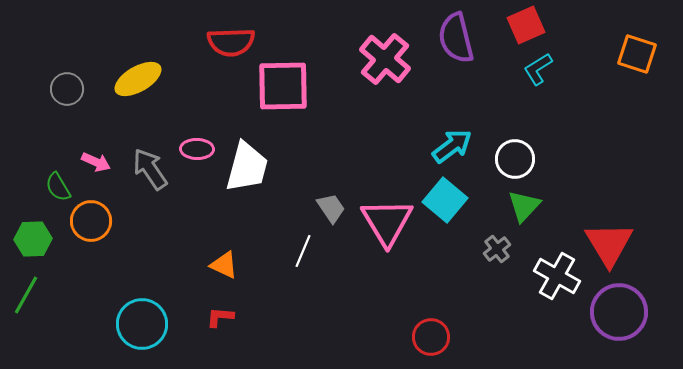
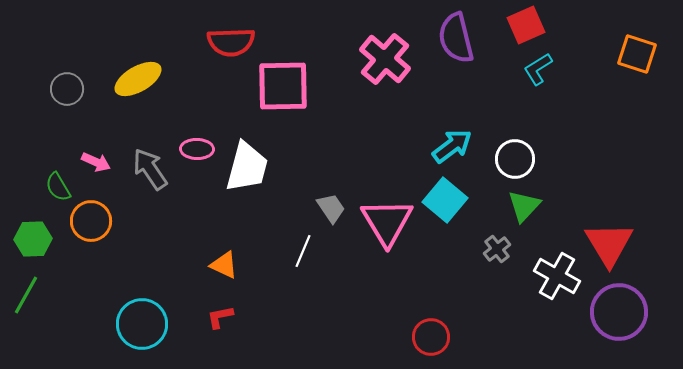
red L-shape: rotated 16 degrees counterclockwise
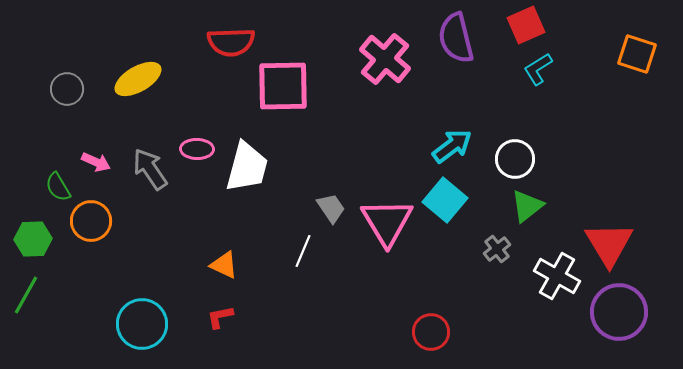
green triangle: moved 3 px right; rotated 9 degrees clockwise
red circle: moved 5 px up
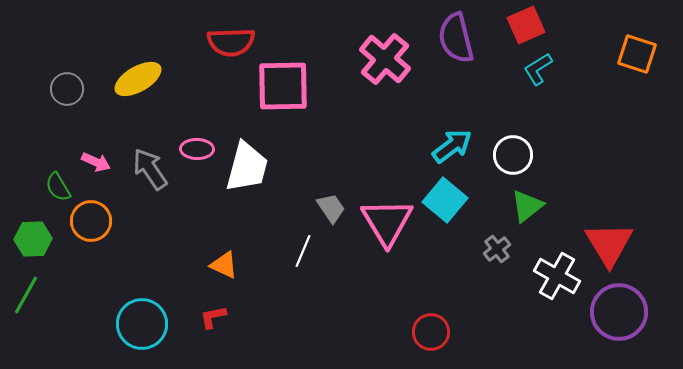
white circle: moved 2 px left, 4 px up
red L-shape: moved 7 px left
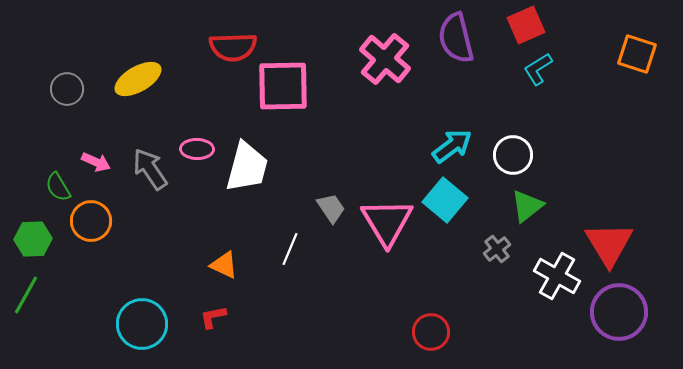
red semicircle: moved 2 px right, 5 px down
white line: moved 13 px left, 2 px up
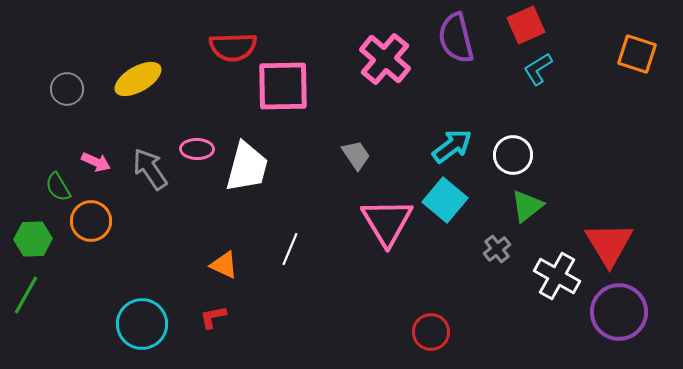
gray trapezoid: moved 25 px right, 53 px up
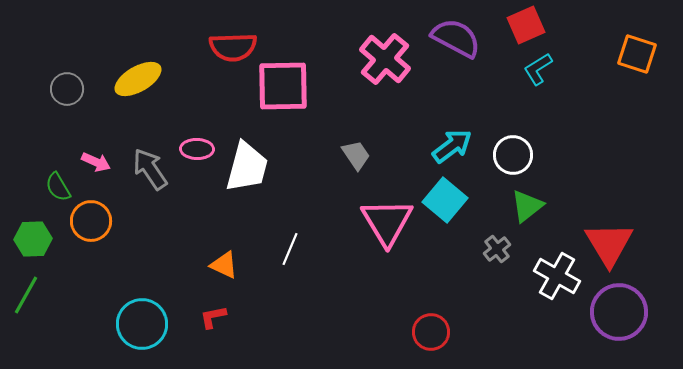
purple semicircle: rotated 132 degrees clockwise
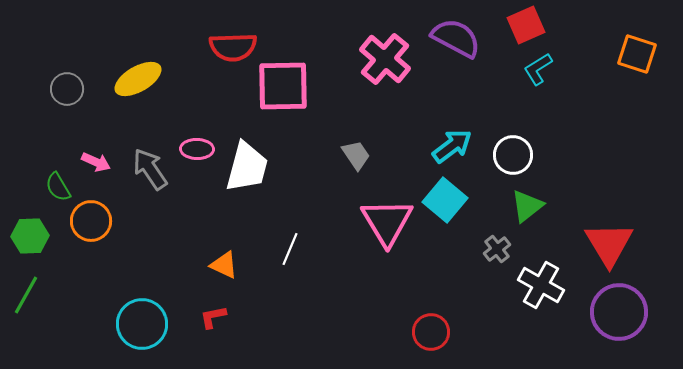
green hexagon: moved 3 px left, 3 px up
white cross: moved 16 px left, 9 px down
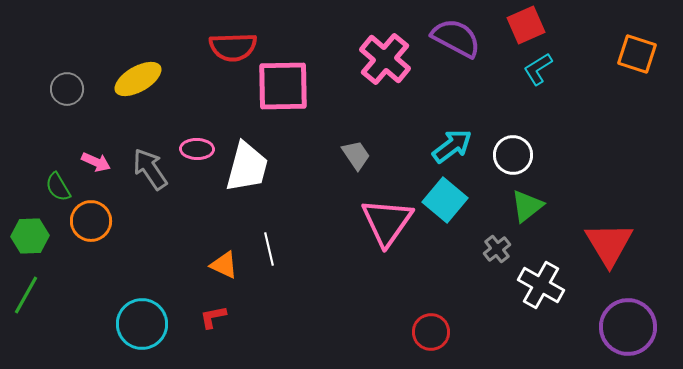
pink triangle: rotated 6 degrees clockwise
white line: moved 21 px left; rotated 36 degrees counterclockwise
purple circle: moved 9 px right, 15 px down
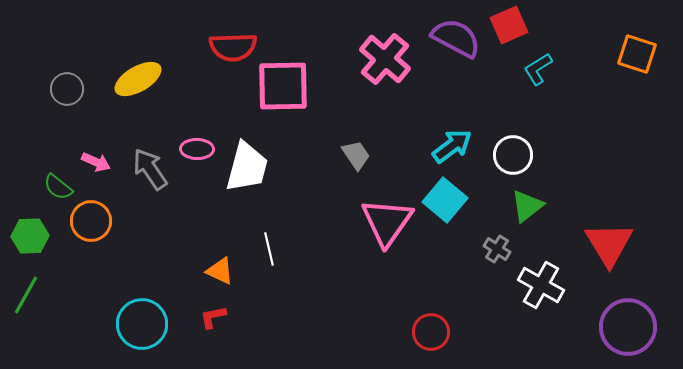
red square: moved 17 px left
green semicircle: rotated 20 degrees counterclockwise
gray cross: rotated 20 degrees counterclockwise
orange triangle: moved 4 px left, 6 px down
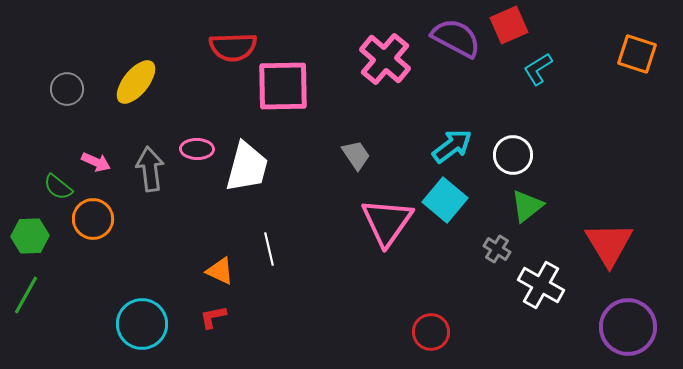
yellow ellipse: moved 2 px left, 3 px down; rotated 21 degrees counterclockwise
gray arrow: rotated 27 degrees clockwise
orange circle: moved 2 px right, 2 px up
